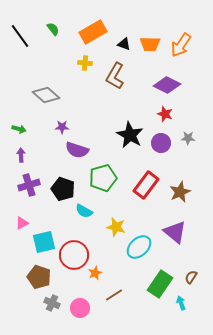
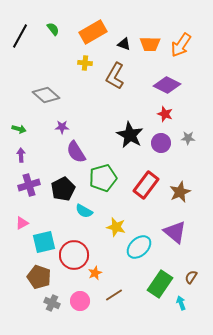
black line: rotated 65 degrees clockwise
purple semicircle: moved 1 px left, 2 px down; rotated 40 degrees clockwise
black pentagon: rotated 25 degrees clockwise
pink circle: moved 7 px up
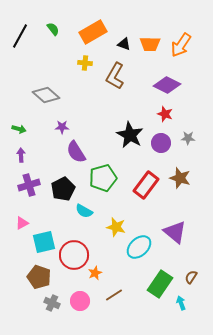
brown star: moved 14 px up; rotated 30 degrees counterclockwise
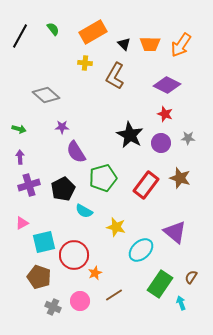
black triangle: rotated 24 degrees clockwise
purple arrow: moved 1 px left, 2 px down
cyan ellipse: moved 2 px right, 3 px down
gray cross: moved 1 px right, 4 px down
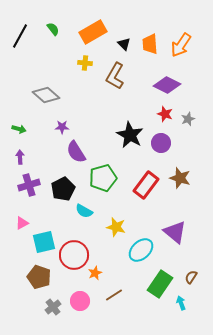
orange trapezoid: rotated 85 degrees clockwise
gray star: moved 19 px up; rotated 24 degrees counterclockwise
gray cross: rotated 28 degrees clockwise
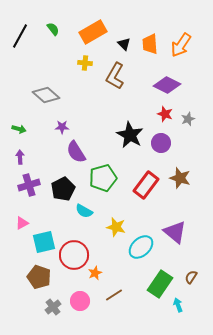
cyan ellipse: moved 3 px up
cyan arrow: moved 3 px left, 2 px down
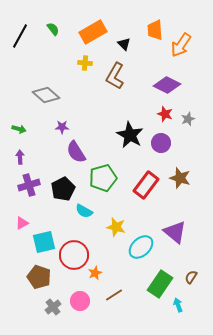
orange trapezoid: moved 5 px right, 14 px up
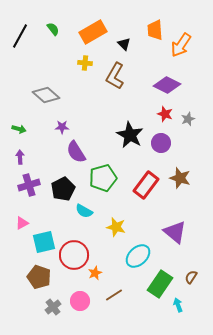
cyan ellipse: moved 3 px left, 9 px down
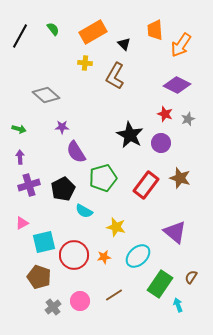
purple diamond: moved 10 px right
orange star: moved 9 px right, 16 px up; rotated 16 degrees clockwise
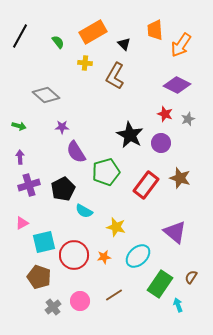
green semicircle: moved 5 px right, 13 px down
green arrow: moved 3 px up
green pentagon: moved 3 px right, 6 px up
